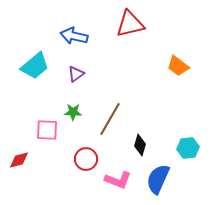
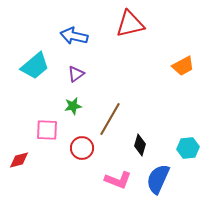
orange trapezoid: moved 5 px right; rotated 65 degrees counterclockwise
green star: moved 6 px up; rotated 12 degrees counterclockwise
red circle: moved 4 px left, 11 px up
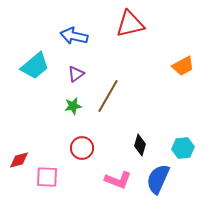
brown line: moved 2 px left, 23 px up
pink square: moved 47 px down
cyan hexagon: moved 5 px left
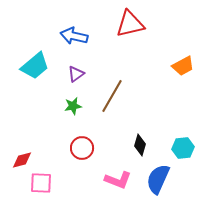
brown line: moved 4 px right
red diamond: moved 3 px right
pink square: moved 6 px left, 6 px down
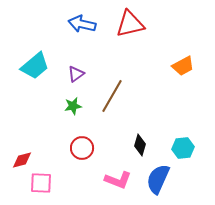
blue arrow: moved 8 px right, 12 px up
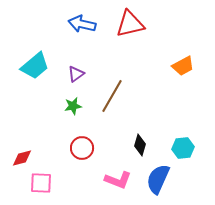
red diamond: moved 2 px up
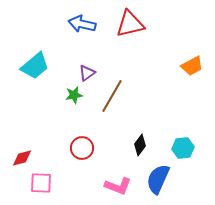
orange trapezoid: moved 9 px right
purple triangle: moved 11 px right, 1 px up
green star: moved 1 px right, 11 px up
black diamond: rotated 20 degrees clockwise
pink L-shape: moved 6 px down
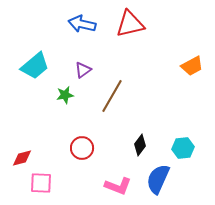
purple triangle: moved 4 px left, 3 px up
green star: moved 9 px left
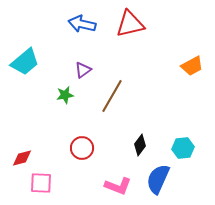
cyan trapezoid: moved 10 px left, 4 px up
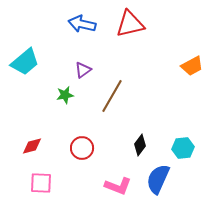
red diamond: moved 10 px right, 12 px up
